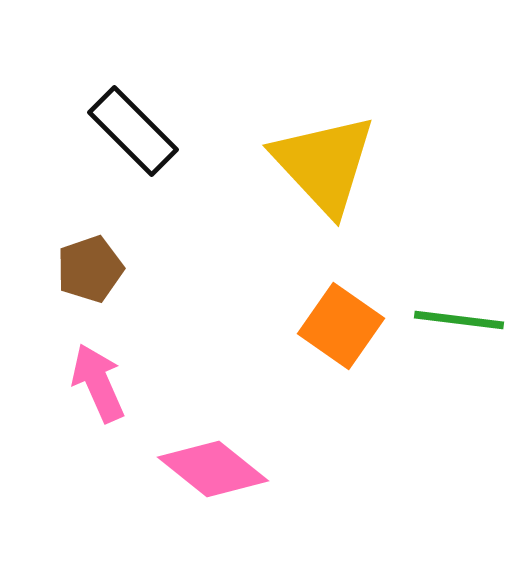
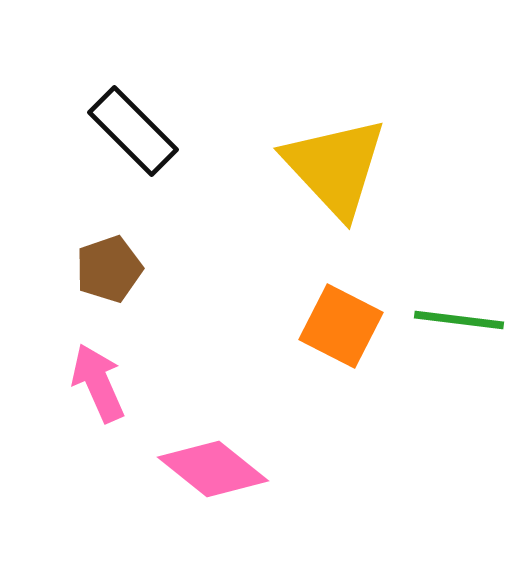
yellow triangle: moved 11 px right, 3 px down
brown pentagon: moved 19 px right
orange square: rotated 8 degrees counterclockwise
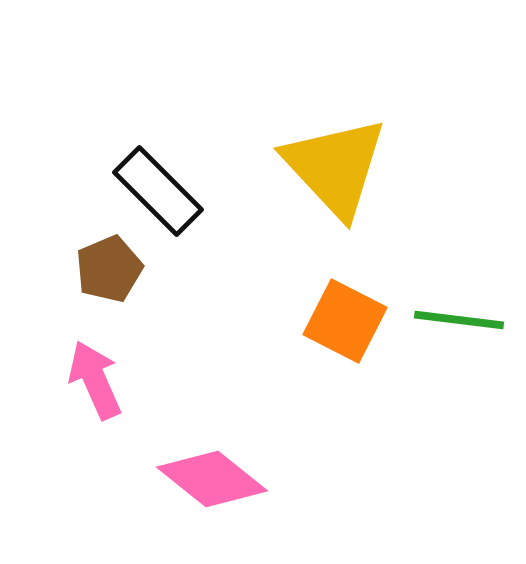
black rectangle: moved 25 px right, 60 px down
brown pentagon: rotated 4 degrees counterclockwise
orange square: moved 4 px right, 5 px up
pink arrow: moved 3 px left, 3 px up
pink diamond: moved 1 px left, 10 px down
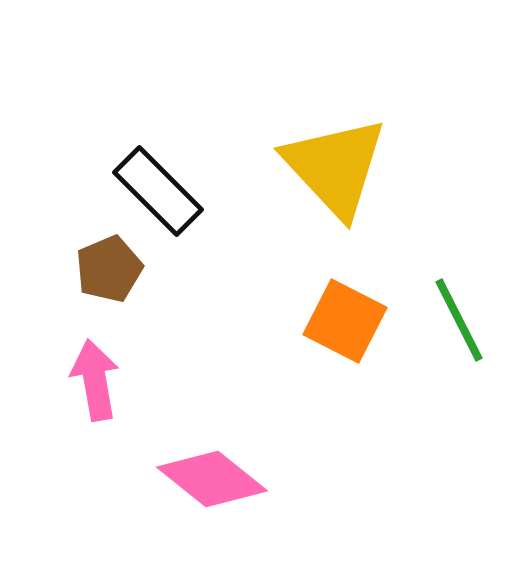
green line: rotated 56 degrees clockwise
pink arrow: rotated 14 degrees clockwise
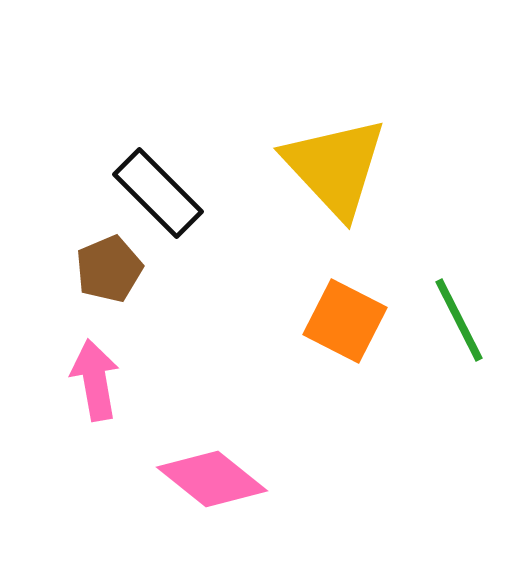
black rectangle: moved 2 px down
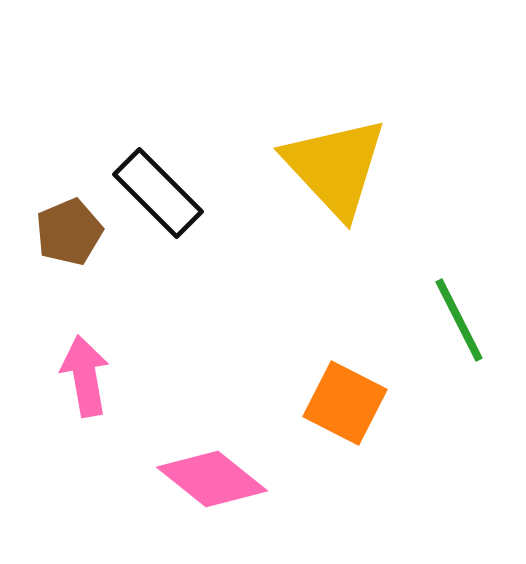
brown pentagon: moved 40 px left, 37 px up
orange square: moved 82 px down
pink arrow: moved 10 px left, 4 px up
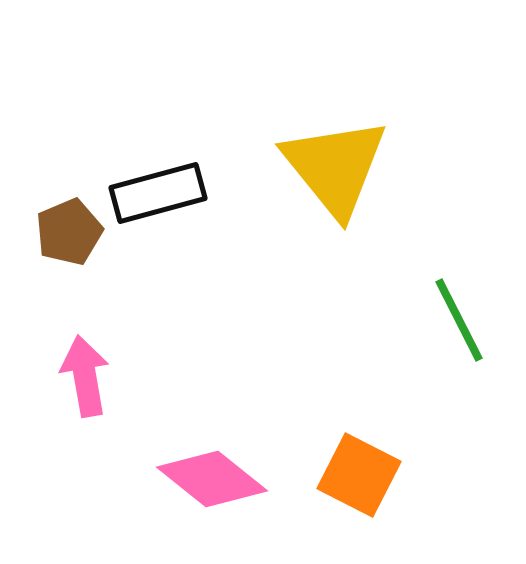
yellow triangle: rotated 4 degrees clockwise
black rectangle: rotated 60 degrees counterclockwise
orange square: moved 14 px right, 72 px down
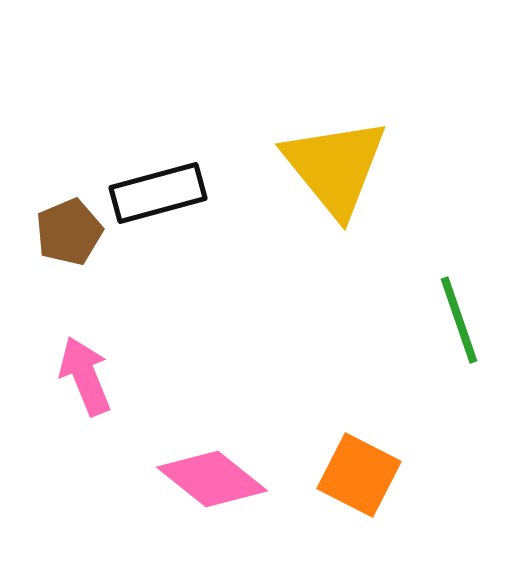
green line: rotated 8 degrees clockwise
pink arrow: rotated 12 degrees counterclockwise
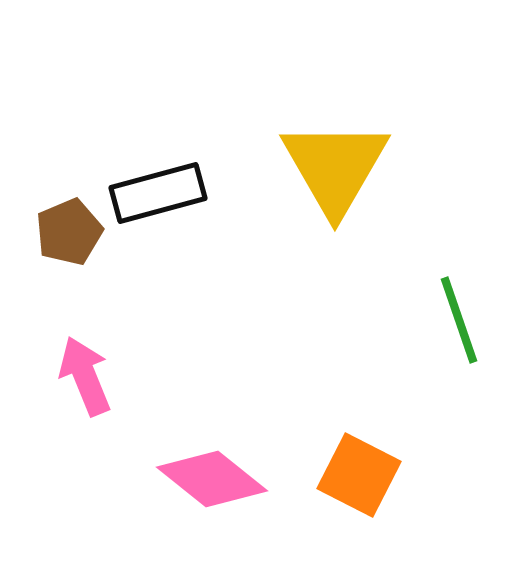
yellow triangle: rotated 9 degrees clockwise
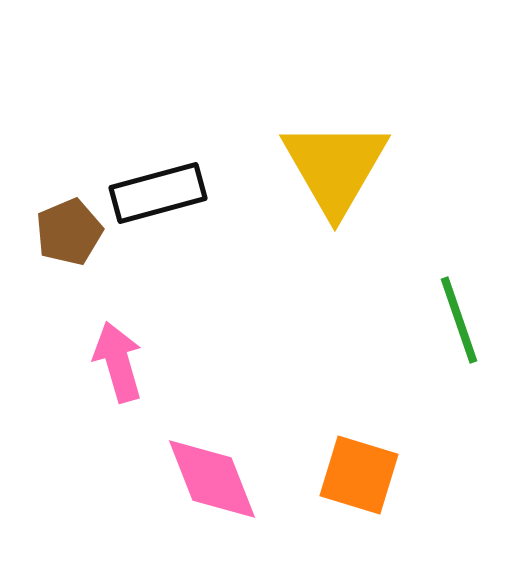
pink arrow: moved 33 px right, 14 px up; rotated 6 degrees clockwise
orange square: rotated 10 degrees counterclockwise
pink diamond: rotated 30 degrees clockwise
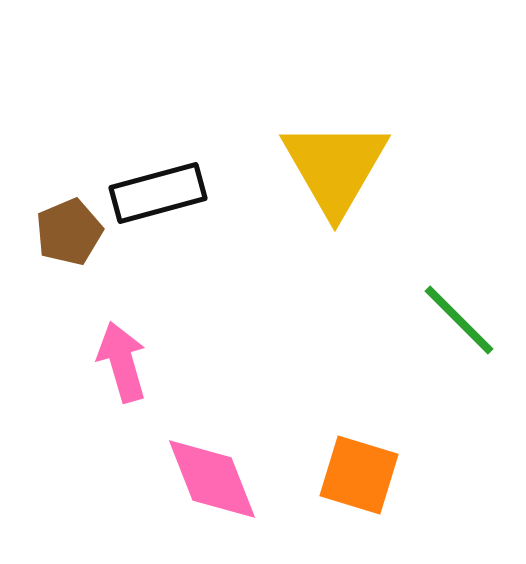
green line: rotated 26 degrees counterclockwise
pink arrow: moved 4 px right
